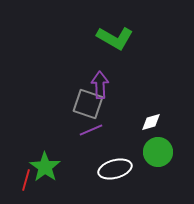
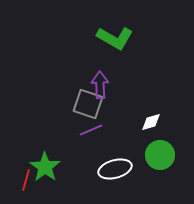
green circle: moved 2 px right, 3 px down
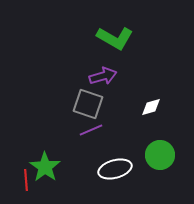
purple arrow: moved 3 px right, 9 px up; rotated 76 degrees clockwise
white diamond: moved 15 px up
red line: rotated 20 degrees counterclockwise
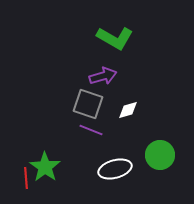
white diamond: moved 23 px left, 3 px down
purple line: rotated 45 degrees clockwise
red line: moved 2 px up
